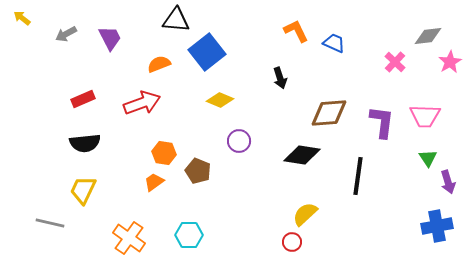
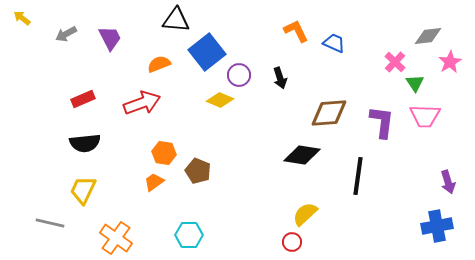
purple circle: moved 66 px up
green triangle: moved 13 px left, 75 px up
orange cross: moved 13 px left
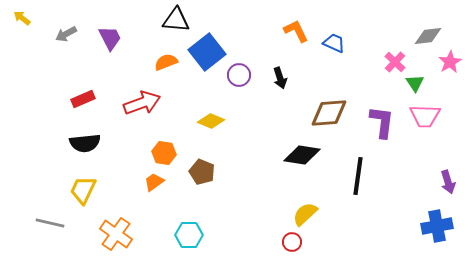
orange semicircle: moved 7 px right, 2 px up
yellow diamond: moved 9 px left, 21 px down
brown pentagon: moved 4 px right, 1 px down
orange cross: moved 4 px up
